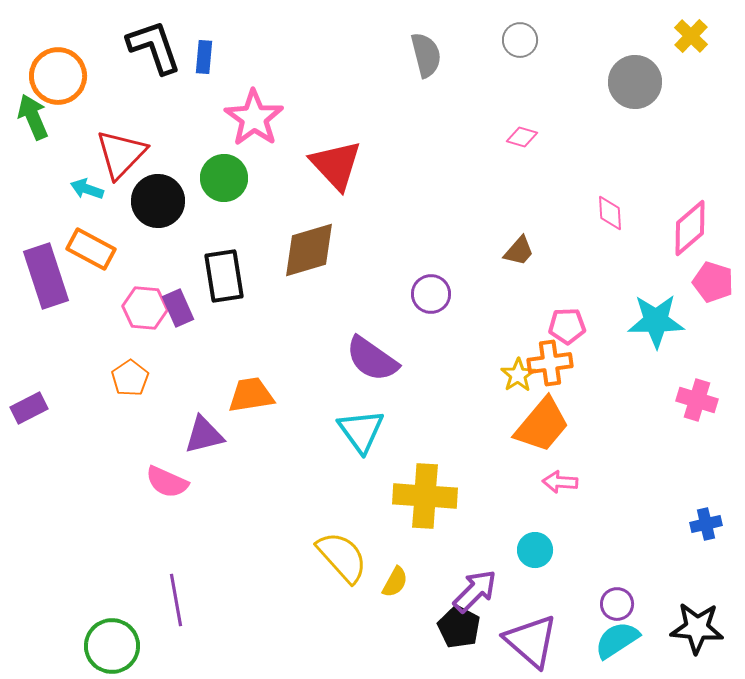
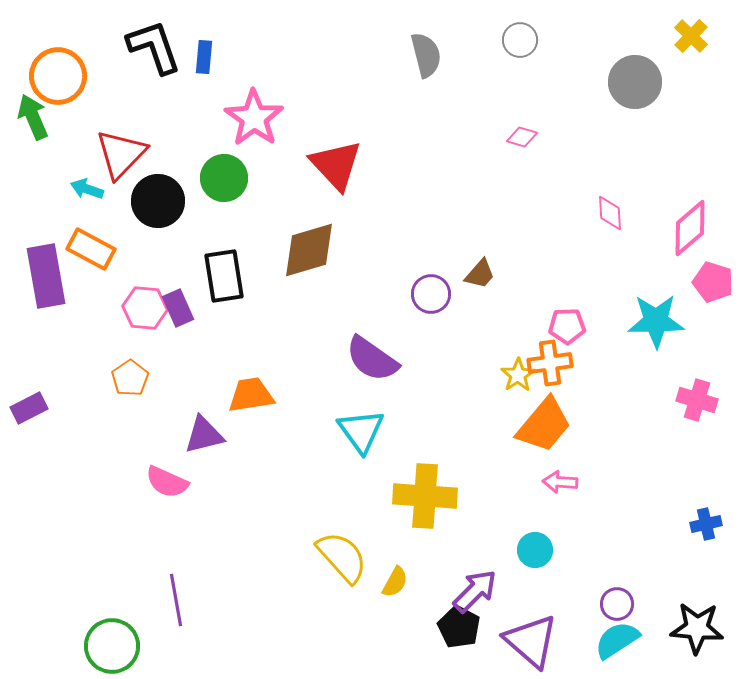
brown trapezoid at (519, 251): moved 39 px left, 23 px down
purple rectangle at (46, 276): rotated 8 degrees clockwise
orange trapezoid at (542, 425): moved 2 px right
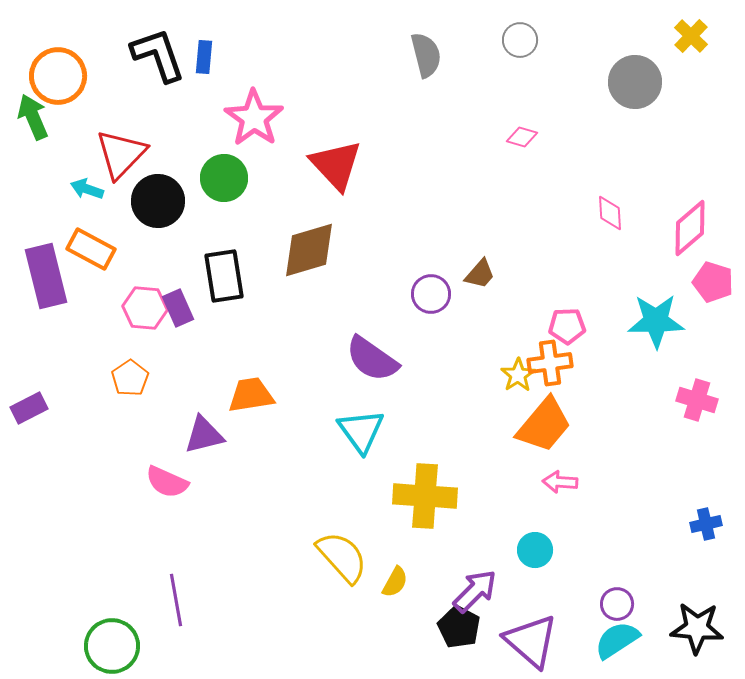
black L-shape at (154, 47): moved 4 px right, 8 px down
purple rectangle at (46, 276): rotated 4 degrees counterclockwise
